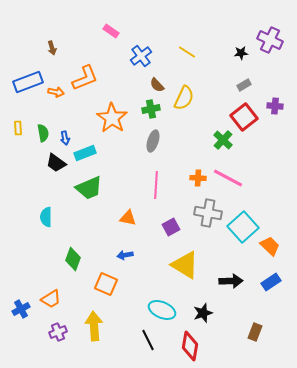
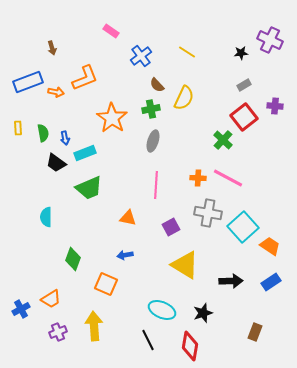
orange trapezoid at (270, 246): rotated 10 degrees counterclockwise
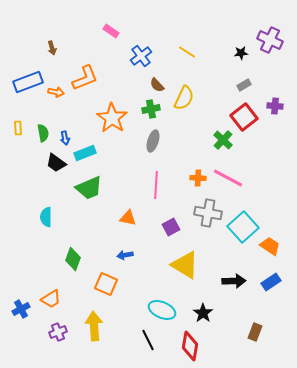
black arrow at (231, 281): moved 3 px right
black star at (203, 313): rotated 18 degrees counterclockwise
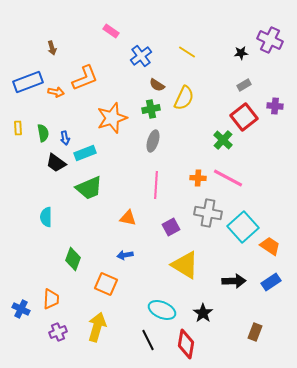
brown semicircle at (157, 85): rotated 14 degrees counterclockwise
orange star at (112, 118): rotated 20 degrees clockwise
orange trapezoid at (51, 299): rotated 55 degrees counterclockwise
blue cross at (21, 309): rotated 36 degrees counterclockwise
yellow arrow at (94, 326): moved 3 px right, 1 px down; rotated 20 degrees clockwise
red diamond at (190, 346): moved 4 px left, 2 px up
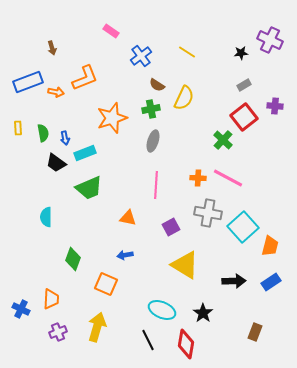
orange trapezoid at (270, 246): rotated 70 degrees clockwise
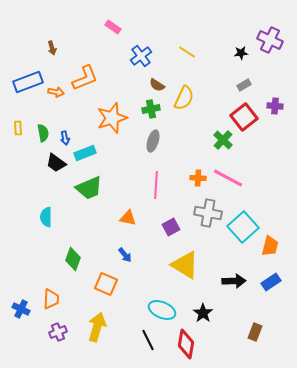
pink rectangle at (111, 31): moved 2 px right, 4 px up
blue arrow at (125, 255): rotated 119 degrees counterclockwise
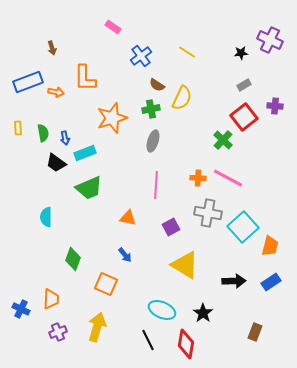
orange L-shape at (85, 78): rotated 112 degrees clockwise
yellow semicircle at (184, 98): moved 2 px left
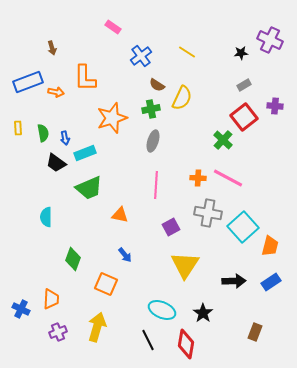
orange triangle at (128, 218): moved 8 px left, 3 px up
yellow triangle at (185, 265): rotated 32 degrees clockwise
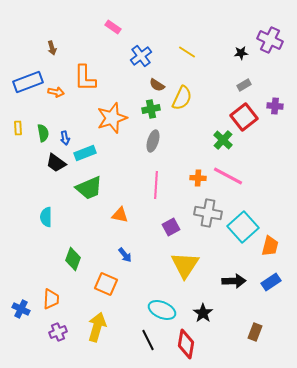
pink line at (228, 178): moved 2 px up
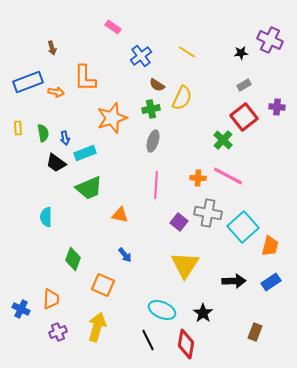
purple cross at (275, 106): moved 2 px right, 1 px down
purple square at (171, 227): moved 8 px right, 5 px up; rotated 24 degrees counterclockwise
orange square at (106, 284): moved 3 px left, 1 px down
